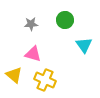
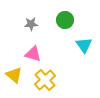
yellow cross: rotated 25 degrees clockwise
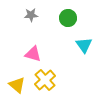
green circle: moved 3 px right, 2 px up
gray star: moved 9 px up
yellow triangle: moved 3 px right, 10 px down
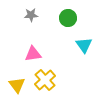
pink triangle: rotated 24 degrees counterclockwise
yellow triangle: rotated 12 degrees clockwise
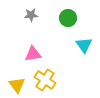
yellow cross: rotated 15 degrees counterclockwise
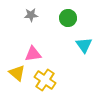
yellow triangle: moved 12 px up; rotated 12 degrees counterclockwise
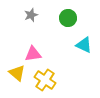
gray star: rotated 16 degrees counterclockwise
cyan triangle: rotated 30 degrees counterclockwise
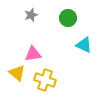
yellow cross: rotated 15 degrees counterclockwise
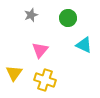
pink triangle: moved 7 px right, 4 px up; rotated 42 degrees counterclockwise
yellow triangle: moved 3 px left; rotated 24 degrees clockwise
